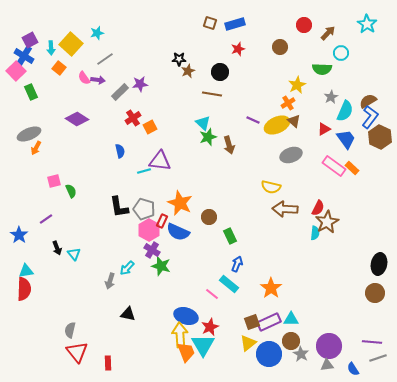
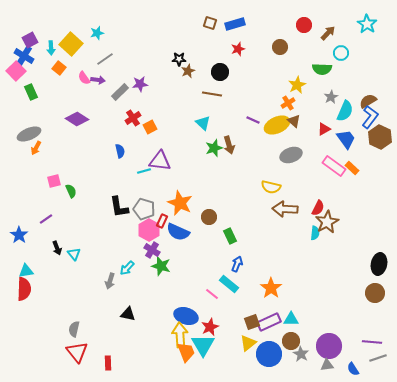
green star at (208, 137): moved 6 px right, 11 px down
gray semicircle at (70, 330): moved 4 px right, 1 px up
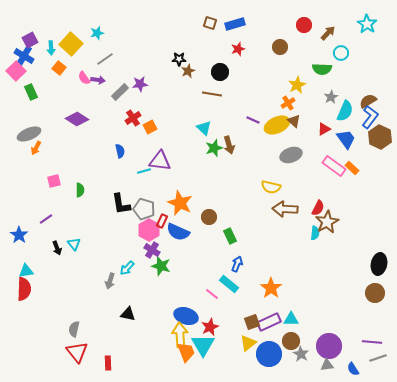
cyan triangle at (203, 123): moved 1 px right, 5 px down
green semicircle at (71, 191): moved 9 px right, 1 px up; rotated 24 degrees clockwise
black L-shape at (119, 207): moved 2 px right, 3 px up
cyan triangle at (74, 254): moved 10 px up
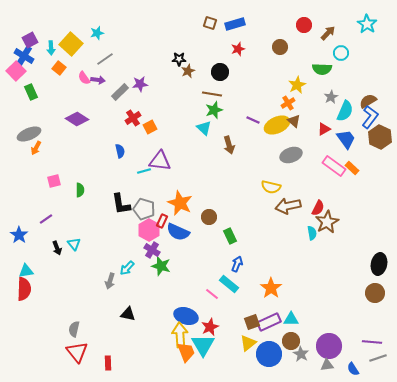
green star at (214, 148): moved 38 px up
brown arrow at (285, 209): moved 3 px right, 3 px up; rotated 15 degrees counterclockwise
cyan semicircle at (315, 233): moved 3 px left; rotated 16 degrees counterclockwise
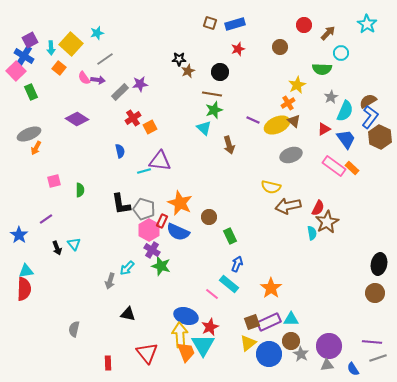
red triangle at (77, 352): moved 70 px right, 1 px down
